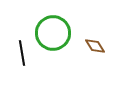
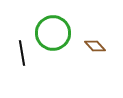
brown diamond: rotated 10 degrees counterclockwise
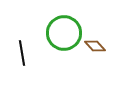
green circle: moved 11 px right
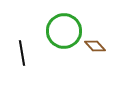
green circle: moved 2 px up
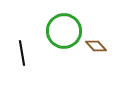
brown diamond: moved 1 px right
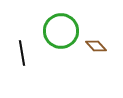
green circle: moved 3 px left
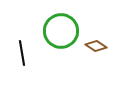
brown diamond: rotated 15 degrees counterclockwise
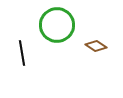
green circle: moved 4 px left, 6 px up
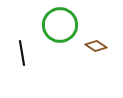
green circle: moved 3 px right
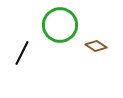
black line: rotated 35 degrees clockwise
